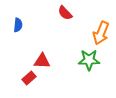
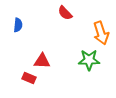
orange arrow: rotated 40 degrees counterclockwise
red rectangle: rotated 64 degrees clockwise
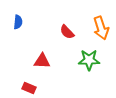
red semicircle: moved 2 px right, 19 px down
blue semicircle: moved 3 px up
orange arrow: moved 5 px up
red rectangle: moved 10 px down
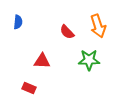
orange arrow: moved 3 px left, 2 px up
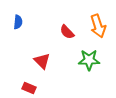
red triangle: rotated 42 degrees clockwise
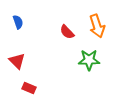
blue semicircle: rotated 24 degrees counterclockwise
orange arrow: moved 1 px left
red triangle: moved 25 px left
